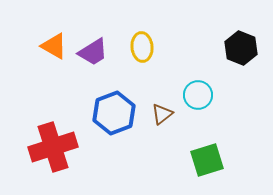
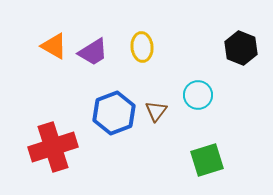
brown triangle: moved 6 px left, 3 px up; rotated 15 degrees counterclockwise
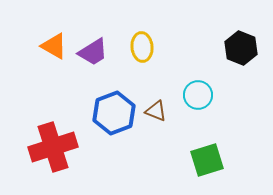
brown triangle: rotated 45 degrees counterclockwise
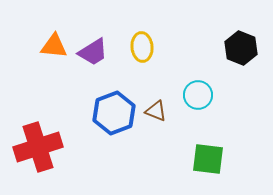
orange triangle: rotated 24 degrees counterclockwise
red cross: moved 15 px left
green square: moved 1 px right, 1 px up; rotated 24 degrees clockwise
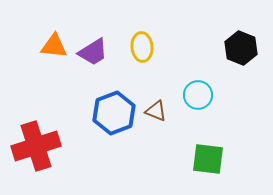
red cross: moved 2 px left, 1 px up
